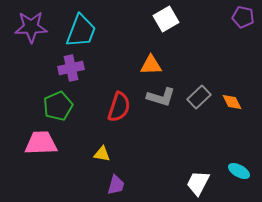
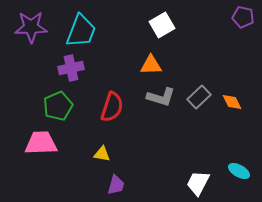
white square: moved 4 px left, 6 px down
red semicircle: moved 7 px left
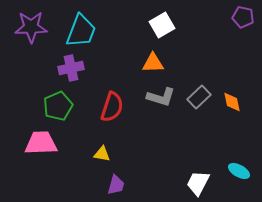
orange triangle: moved 2 px right, 2 px up
orange diamond: rotated 15 degrees clockwise
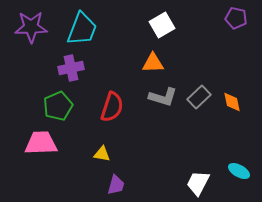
purple pentagon: moved 7 px left, 1 px down
cyan trapezoid: moved 1 px right, 2 px up
gray L-shape: moved 2 px right
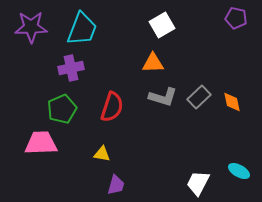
green pentagon: moved 4 px right, 3 px down
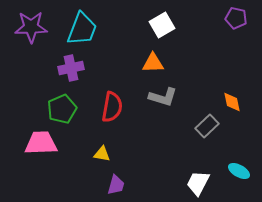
gray rectangle: moved 8 px right, 29 px down
red semicircle: rotated 8 degrees counterclockwise
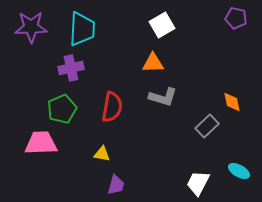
cyan trapezoid: rotated 18 degrees counterclockwise
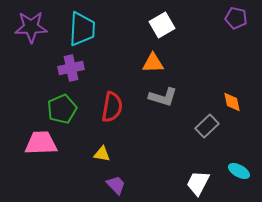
purple trapezoid: rotated 60 degrees counterclockwise
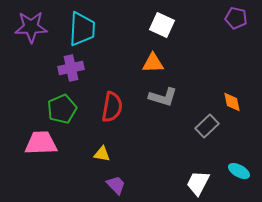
white square: rotated 35 degrees counterclockwise
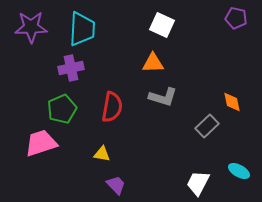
pink trapezoid: rotated 16 degrees counterclockwise
